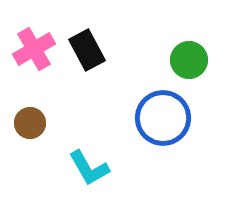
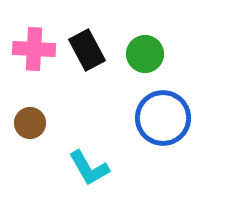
pink cross: rotated 33 degrees clockwise
green circle: moved 44 px left, 6 px up
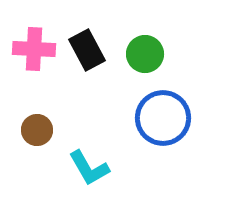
brown circle: moved 7 px right, 7 px down
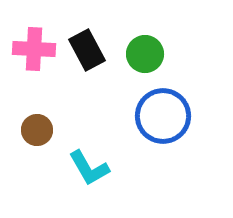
blue circle: moved 2 px up
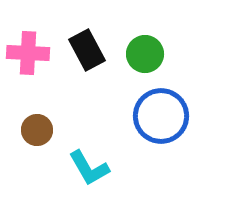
pink cross: moved 6 px left, 4 px down
blue circle: moved 2 px left
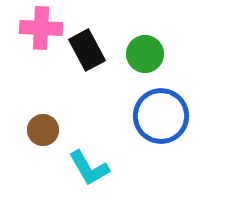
pink cross: moved 13 px right, 25 px up
brown circle: moved 6 px right
